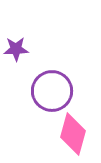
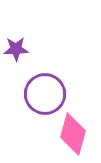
purple circle: moved 7 px left, 3 px down
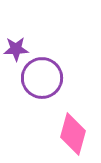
purple circle: moved 3 px left, 16 px up
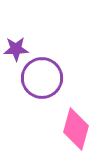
pink diamond: moved 3 px right, 5 px up
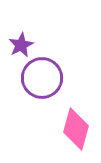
purple star: moved 5 px right, 4 px up; rotated 25 degrees counterclockwise
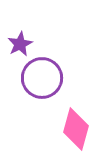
purple star: moved 1 px left, 1 px up
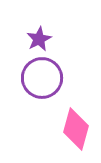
purple star: moved 19 px right, 5 px up
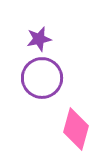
purple star: rotated 15 degrees clockwise
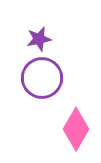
pink diamond: rotated 15 degrees clockwise
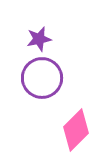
pink diamond: moved 1 px down; rotated 15 degrees clockwise
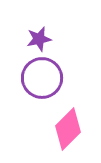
pink diamond: moved 8 px left, 1 px up
